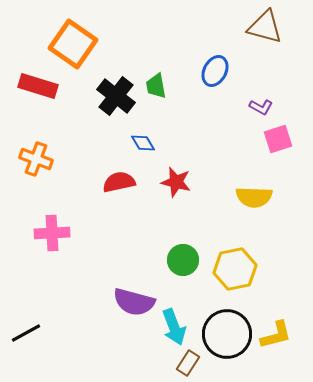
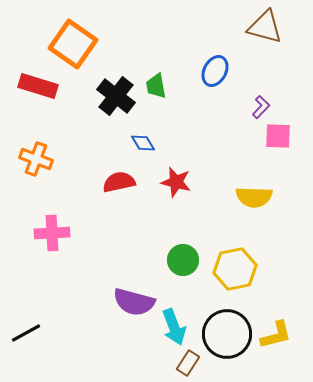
purple L-shape: rotated 75 degrees counterclockwise
pink square: moved 3 px up; rotated 20 degrees clockwise
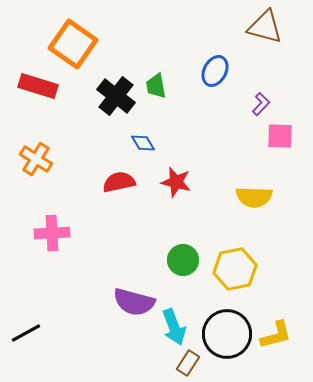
purple L-shape: moved 3 px up
pink square: moved 2 px right
orange cross: rotated 12 degrees clockwise
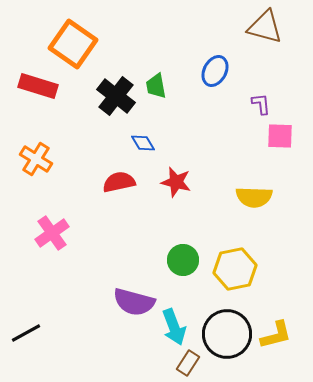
purple L-shape: rotated 50 degrees counterclockwise
pink cross: rotated 32 degrees counterclockwise
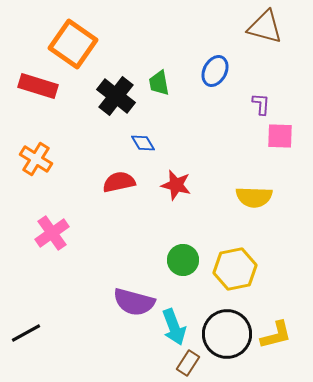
green trapezoid: moved 3 px right, 3 px up
purple L-shape: rotated 10 degrees clockwise
red star: moved 3 px down
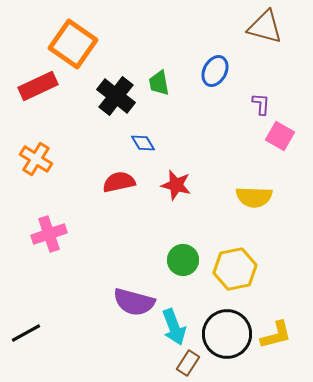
red rectangle: rotated 42 degrees counterclockwise
pink square: rotated 28 degrees clockwise
pink cross: moved 3 px left, 1 px down; rotated 16 degrees clockwise
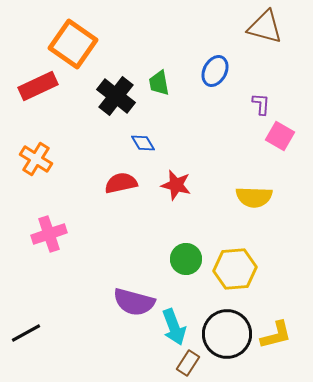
red semicircle: moved 2 px right, 1 px down
green circle: moved 3 px right, 1 px up
yellow hexagon: rotated 6 degrees clockwise
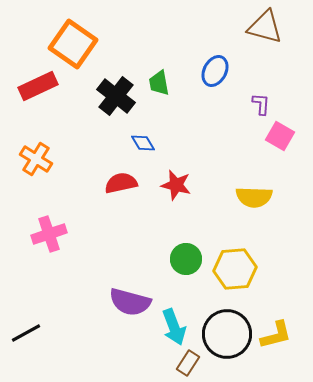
purple semicircle: moved 4 px left
